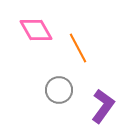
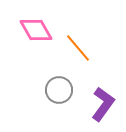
orange line: rotated 12 degrees counterclockwise
purple L-shape: moved 2 px up
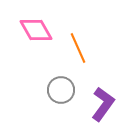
orange line: rotated 16 degrees clockwise
gray circle: moved 2 px right
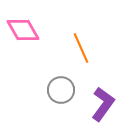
pink diamond: moved 13 px left
orange line: moved 3 px right
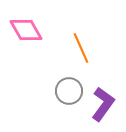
pink diamond: moved 3 px right
gray circle: moved 8 px right, 1 px down
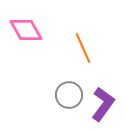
orange line: moved 2 px right
gray circle: moved 4 px down
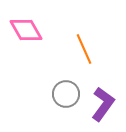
orange line: moved 1 px right, 1 px down
gray circle: moved 3 px left, 1 px up
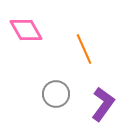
gray circle: moved 10 px left
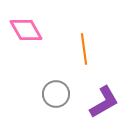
orange line: rotated 16 degrees clockwise
purple L-shape: moved 1 px right, 2 px up; rotated 24 degrees clockwise
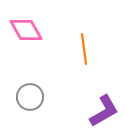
gray circle: moved 26 px left, 3 px down
purple L-shape: moved 9 px down
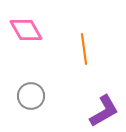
gray circle: moved 1 px right, 1 px up
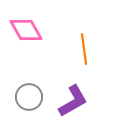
gray circle: moved 2 px left, 1 px down
purple L-shape: moved 31 px left, 10 px up
